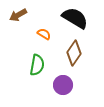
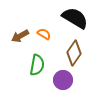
brown arrow: moved 2 px right, 21 px down
purple circle: moved 5 px up
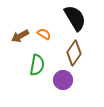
black semicircle: rotated 28 degrees clockwise
